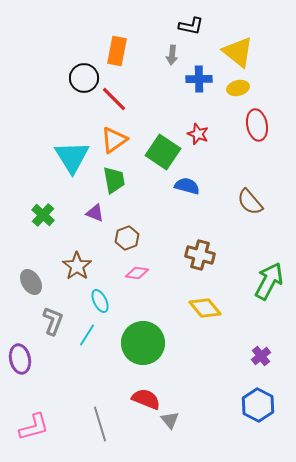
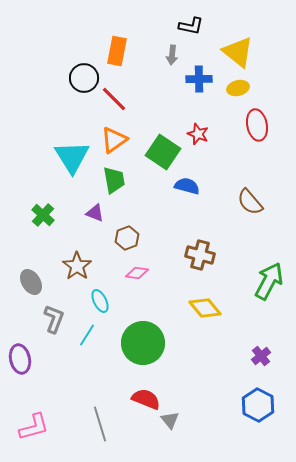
gray L-shape: moved 1 px right, 2 px up
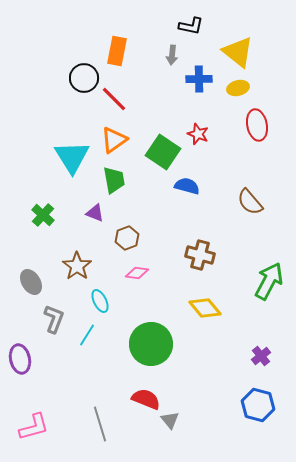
green circle: moved 8 px right, 1 px down
blue hexagon: rotated 12 degrees counterclockwise
